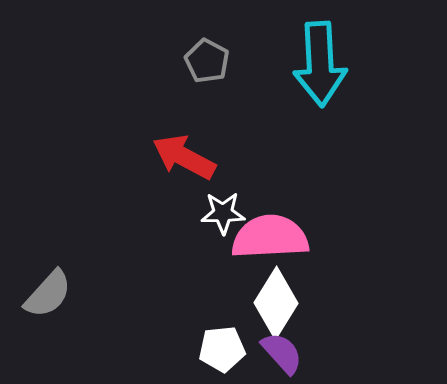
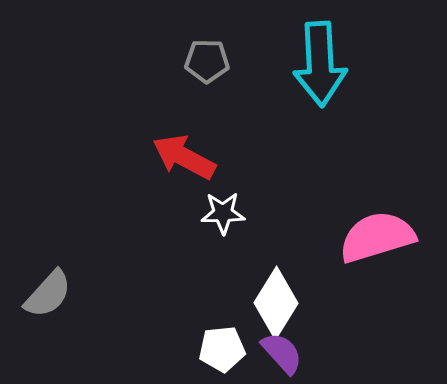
gray pentagon: rotated 27 degrees counterclockwise
pink semicircle: moved 107 px right; rotated 14 degrees counterclockwise
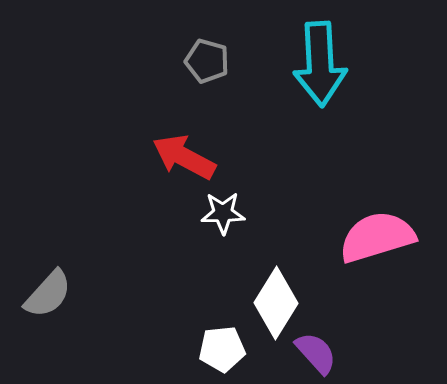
gray pentagon: rotated 15 degrees clockwise
purple semicircle: moved 34 px right
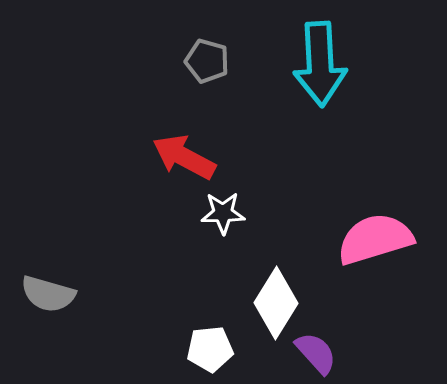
pink semicircle: moved 2 px left, 2 px down
gray semicircle: rotated 64 degrees clockwise
white pentagon: moved 12 px left
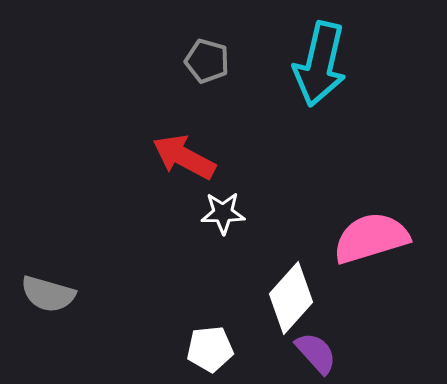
cyan arrow: rotated 16 degrees clockwise
pink semicircle: moved 4 px left, 1 px up
white diamond: moved 15 px right, 5 px up; rotated 10 degrees clockwise
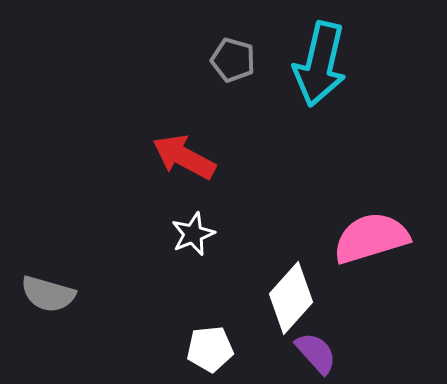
gray pentagon: moved 26 px right, 1 px up
white star: moved 30 px left, 21 px down; rotated 21 degrees counterclockwise
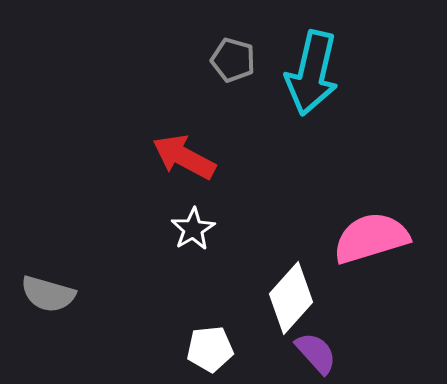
cyan arrow: moved 8 px left, 9 px down
white star: moved 5 px up; rotated 9 degrees counterclockwise
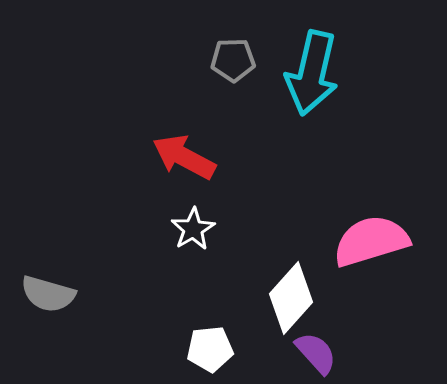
gray pentagon: rotated 18 degrees counterclockwise
pink semicircle: moved 3 px down
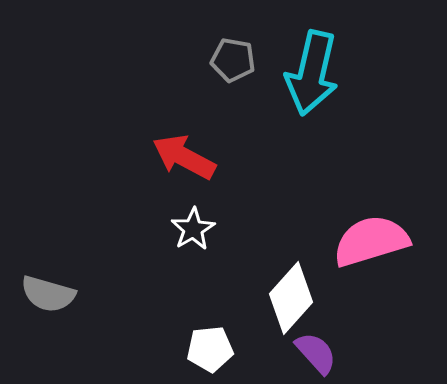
gray pentagon: rotated 12 degrees clockwise
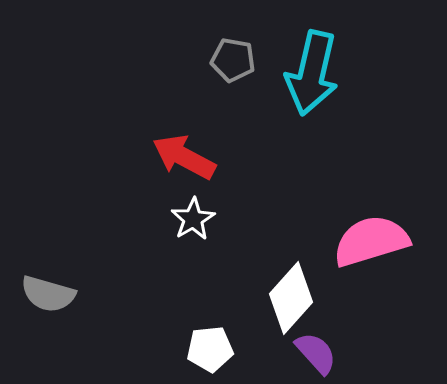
white star: moved 10 px up
